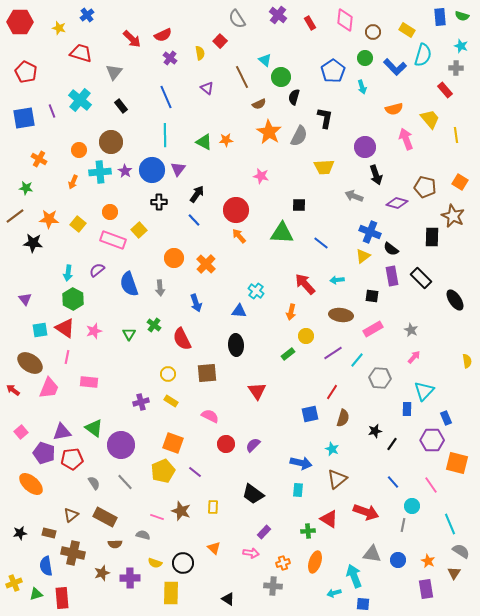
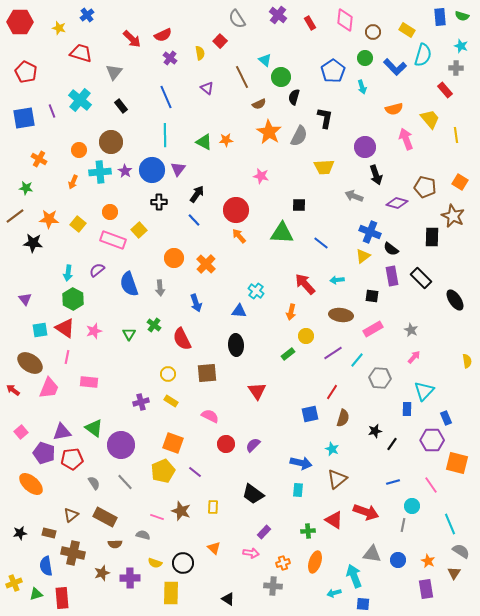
blue line at (393, 482): rotated 64 degrees counterclockwise
red triangle at (329, 519): moved 5 px right, 1 px down
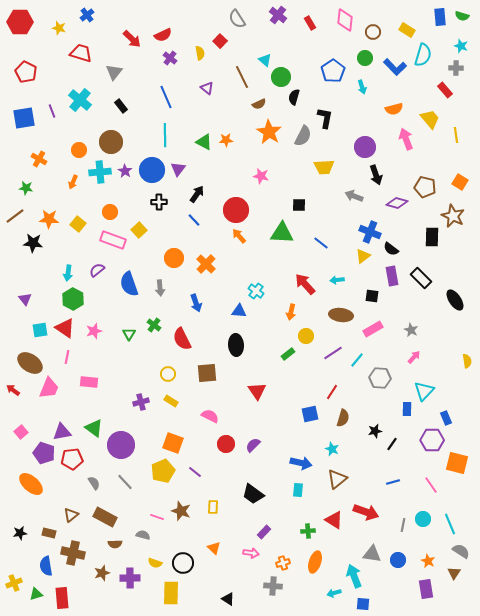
gray semicircle at (299, 136): moved 4 px right
cyan circle at (412, 506): moved 11 px right, 13 px down
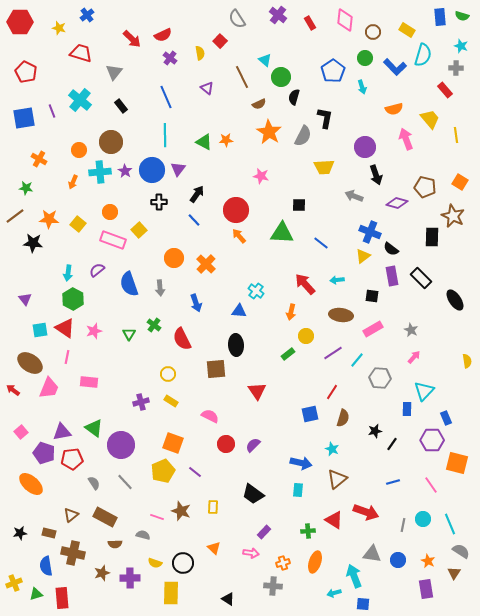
brown square at (207, 373): moved 9 px right, 4 px up
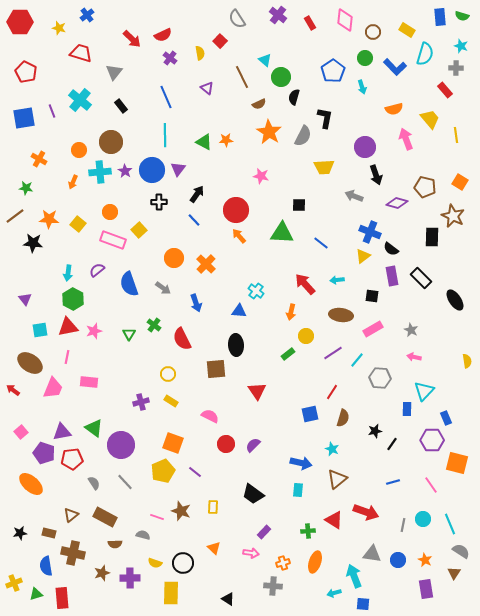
cyan semicircle at (423, 55): moved 2 px right, 1 px up
gray arrow at (160, 288): moved 3 px right; rotated 49 degrees counterclockwise
red triangle at (65, 328): moved 3 px right, 1 px up; rotated 45 degrees counterclockwise
pink arrow at (414, 357): rotated 120 degrees counterclockwise
pink trapezoid at (49, 388): moved 4 px right
orange star at (428, 561): moved 3 px left, 1 px up
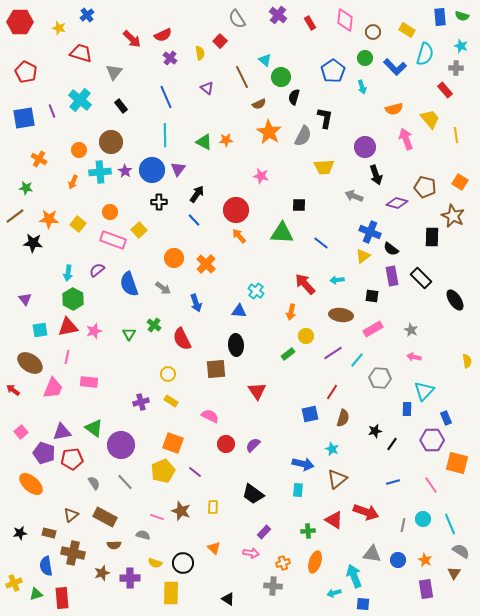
blue arrow at (301, 463): moved 2 px right, 1 px down
brown semicircle at (115, 544): moved 1 px left, 1 px down
